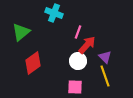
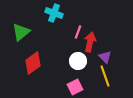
red arrow: moved 3 px right, 3 px up; rotated 30 degrees counterclockwise
pink square: rotated 28 degrees counterclockwise
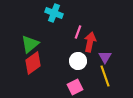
green triangle: moved 9 px right, 12 px down
purple triangle: rotated 16 degrees clockwise
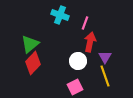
cyan cross: moved 6 px right, 2 px down
pink line: moved 7 px right, 9 px up
red diamond: rotated 10 degrees counterclockwise
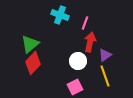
purple triangle: moved 2 px up; rotated 24 degrees clockwise
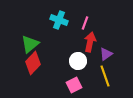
cyan cross: moved 1 px left, 5 px down
purple triangle: moved 1 px right, 1 px up
pink square: moved 1 px left, 2 px up
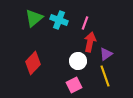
green triangle: moved 4 px right, 26 px up
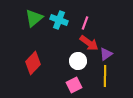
red arrow: moved 1 px left, 1 px down; rotated 114 degrees clockwise
yellow line: rotated 20 degrees clockwise
